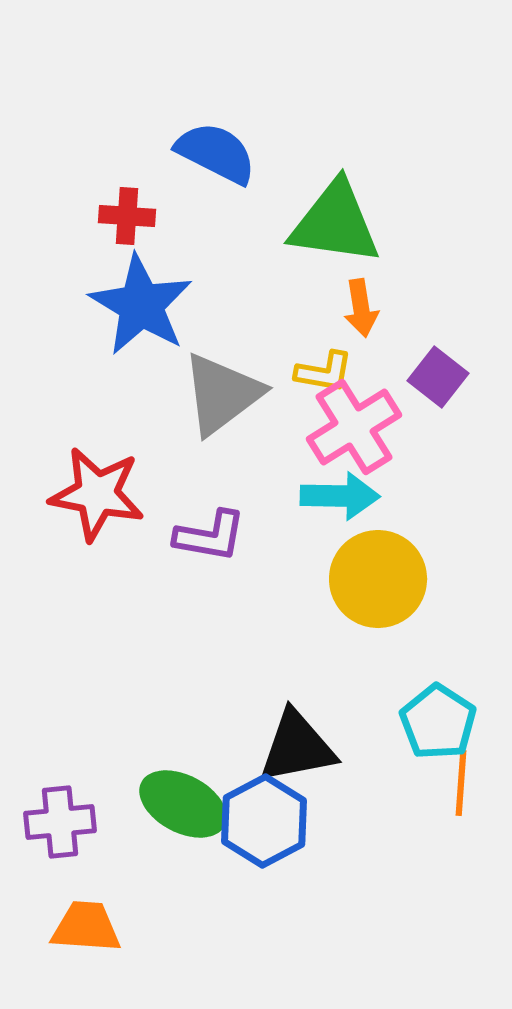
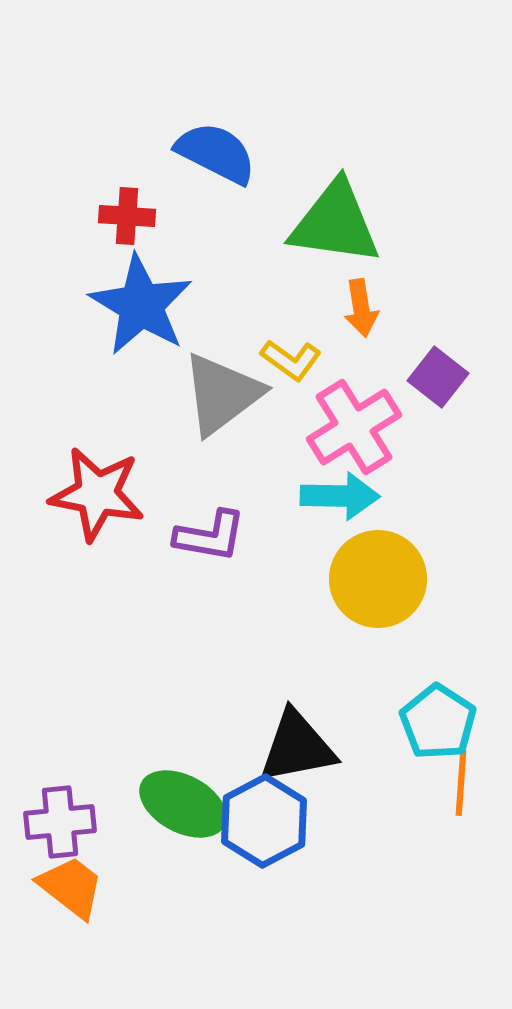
yellow L-shape: moved 33 px left, 12 px up; rotated 26 degrees clockwise
orange trapezoid: moved 15 px left, 40 px up; rotated 34 degrees clockwise
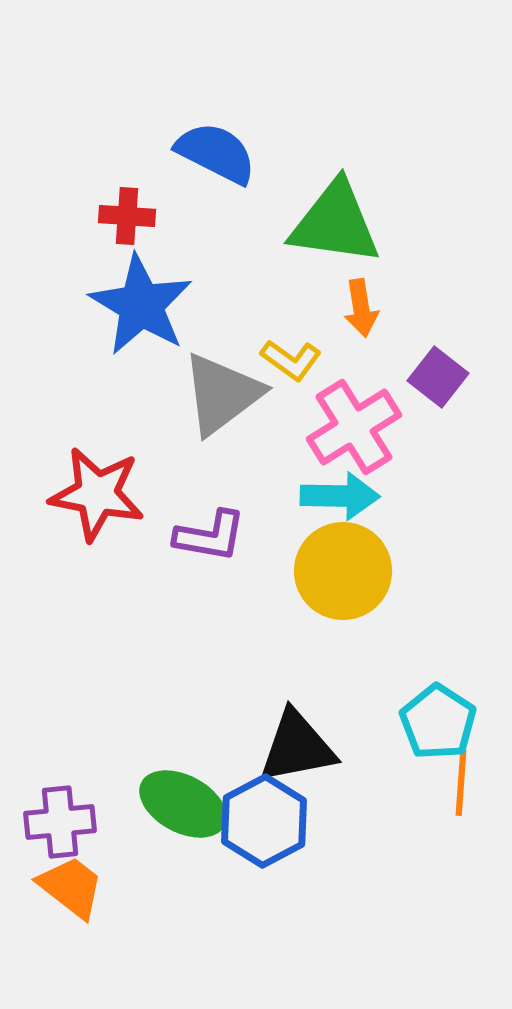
yellow circle: moved 35 px left, 8 px up
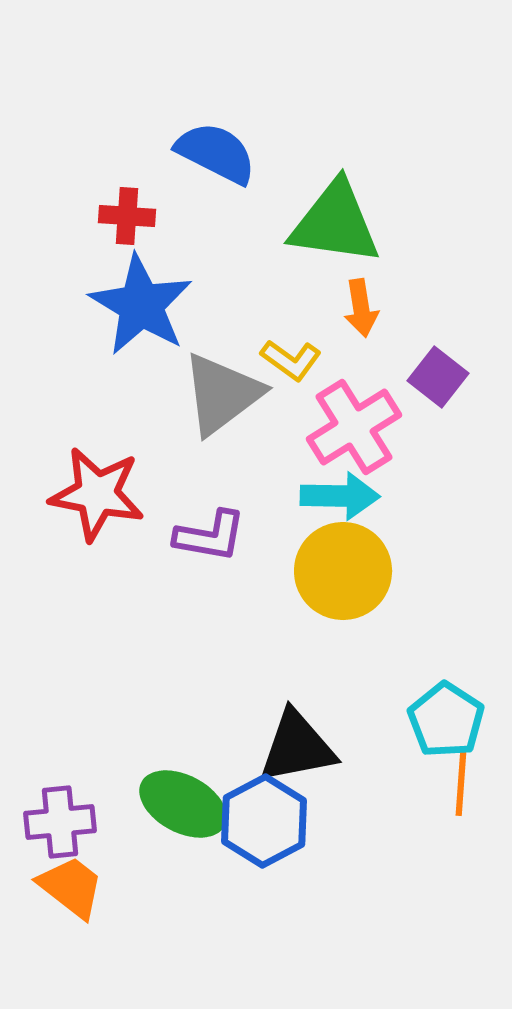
cyan pentagon: moved 8 px right, 2 px up
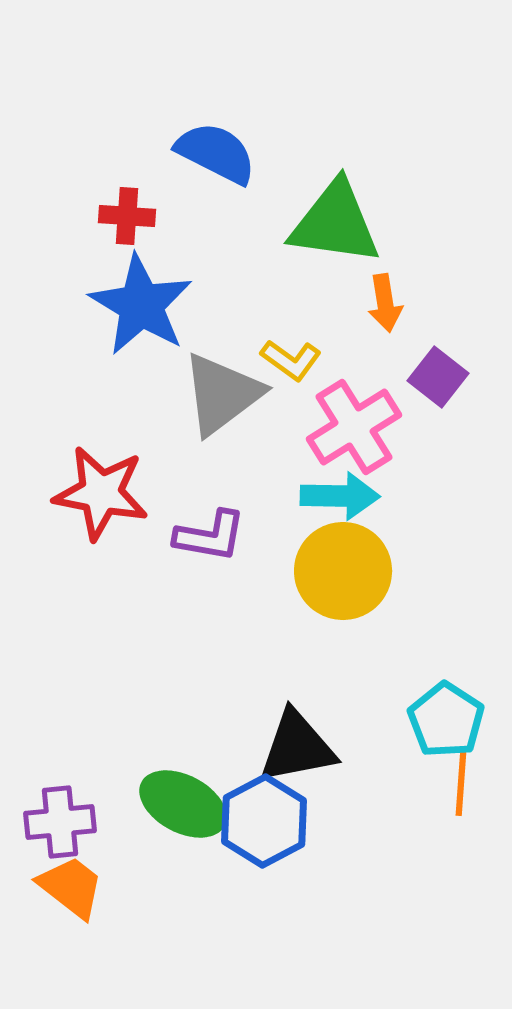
orange arrow: moved 24 px right, 5 px up
red star: moved 4 px right, 1 px up
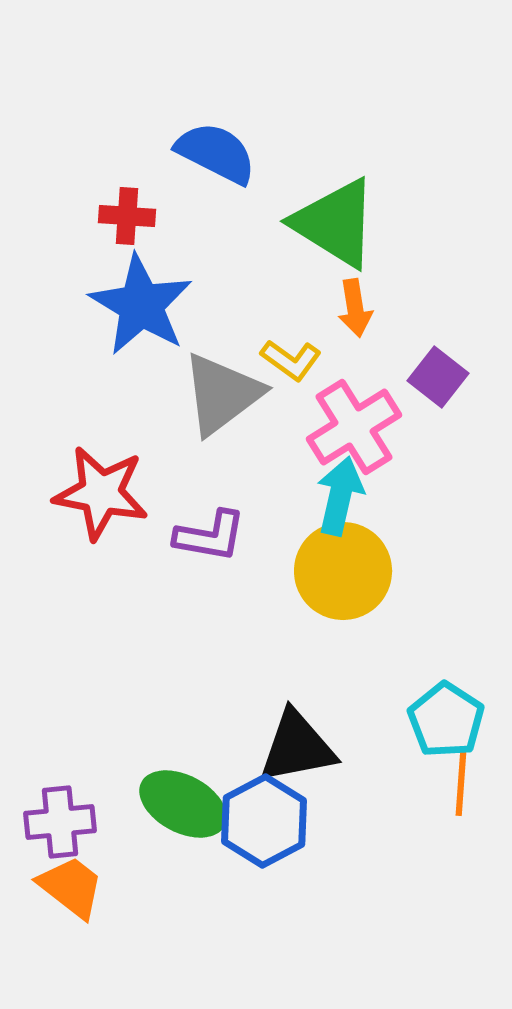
green triangle: rotated 24 degrees clockwise
orange arrow: moved 30 px left, 5 px down
cyan arrow: rotated 78 degrees counterclockwise
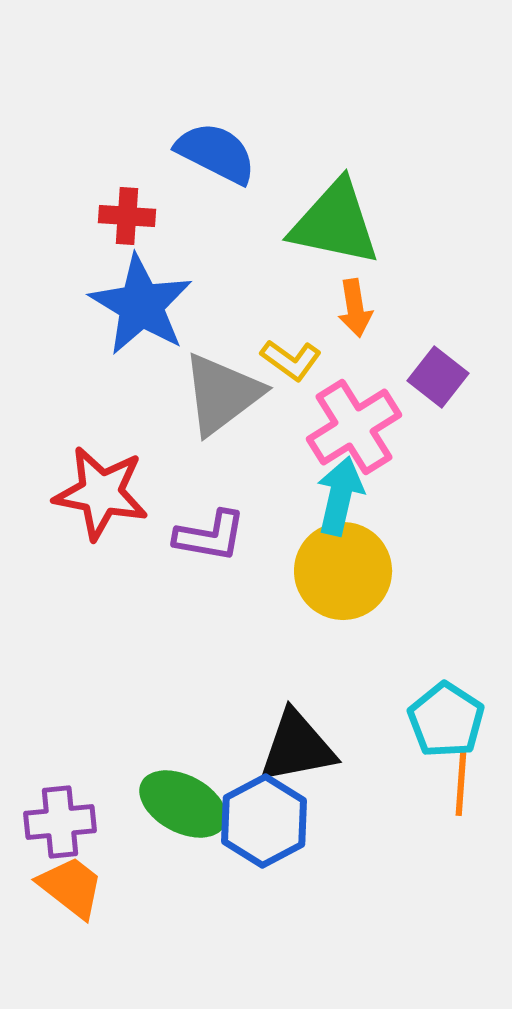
green triangle: rotated 20 degrees counterclockwise
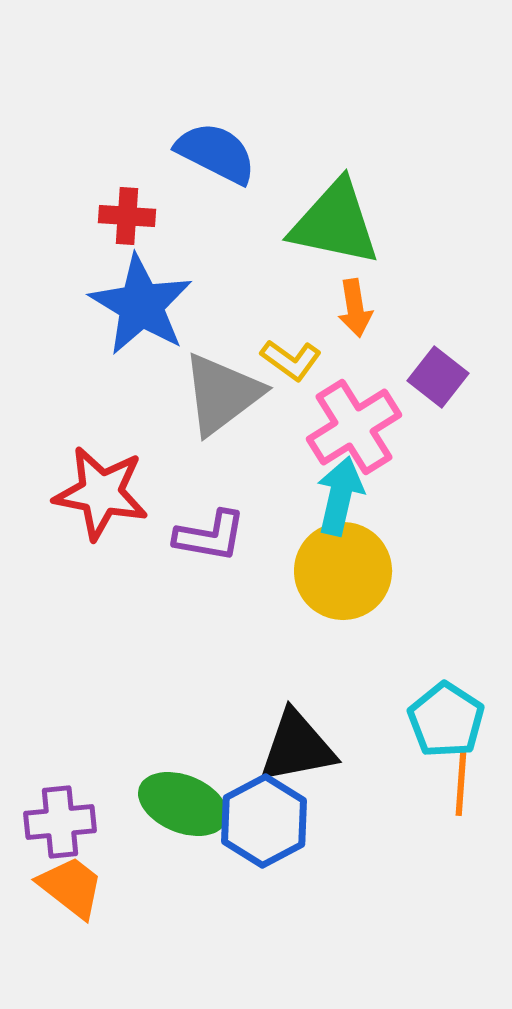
green ellipse: rotated 6 degrees counterclockwise
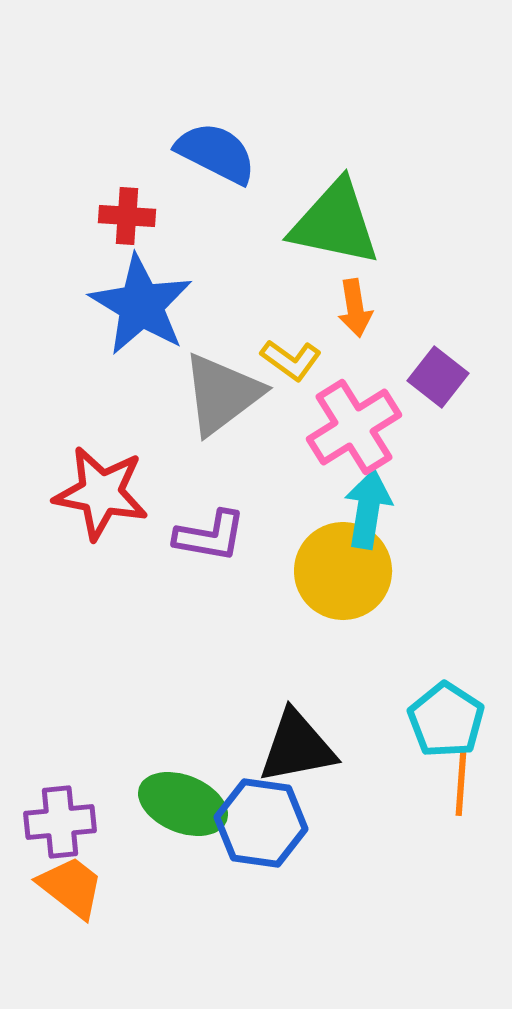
cyan arrow: moved 28 px right, 13 px down; rotated 4 degrees counterclockwise
blue hexagon: moved 3 px left, 2 px down; rotated 24 degrees counterclockwise
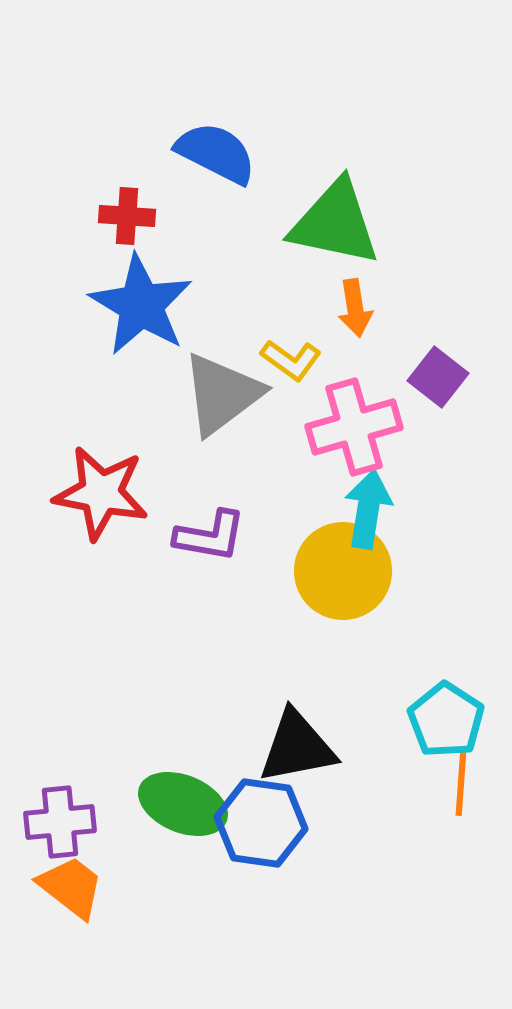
pink cross: rotated 16 degrees clockwise
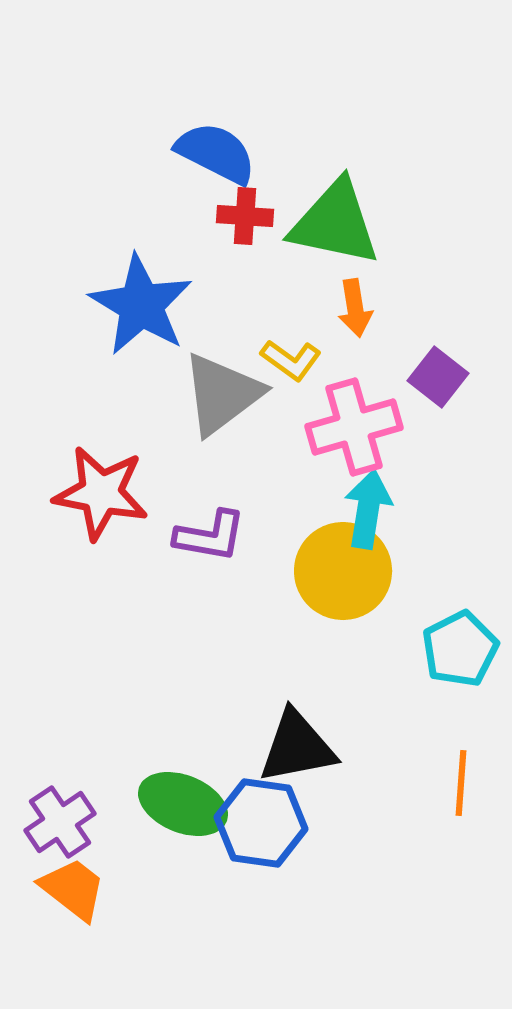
red cross: moved 118 px right
cyan pentagon: moved 14 px right, 71 px up; rotated 12 degrees clockwise
purple cross: rotated 28 degrees counterclockwise
orange trapezoid: moved 2 px right, 2 px down
